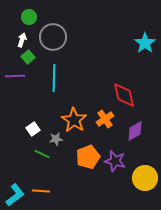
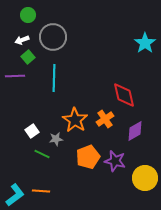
green circle: moved 1 px left, 2 px up
white arrow: rotated 128 degrees counterclockwise
orange star: moved 1 px right
white square: moved 1 px left, 2 px down
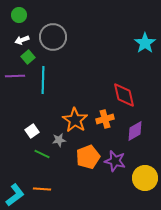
green circle: moved 9 px left
cyan line: moved 11 px left, 2 px down
orange cross: rotated 18 degrees clockwise
gray star: moved 3 px right, 1 px down
orange line: moved 1 px right, 2 px up
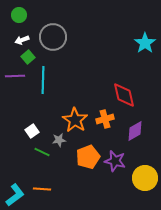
green line: moved 2 px up
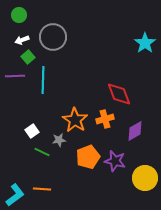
red diamond: moved 5 px left, 1 px up; rotated 8 degrees counterclockwise
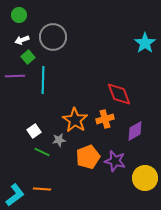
white square: moved 2 px right
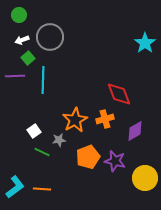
gray circle: moved 3 px left
green square: moved 1 px down
orange star: rotated 10 degrees clockwise
cyan L-shape: moved 8 px up
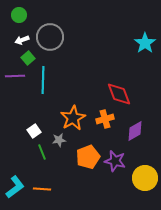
orange star: moved 2 px left, 2 px up
green line: rotated 42 degrees clockwise
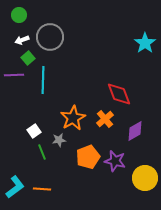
purple line: moved 1 px left, 1 px up
orange cross: rotated 24 degrees counterclockwise
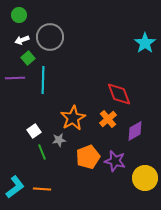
purple line: moved 1 px right, 3 px down
orange cross: moved 3 px right
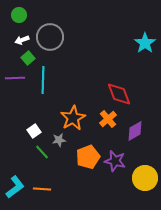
green line: rotated 21 degrees counterclockwise
